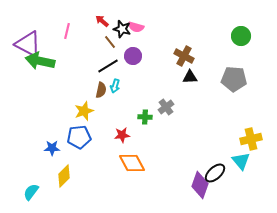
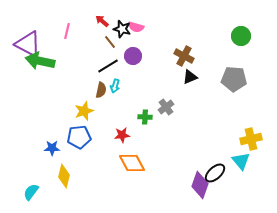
black triangle: rotated 21 degrees counterclockwise
yellow diamond: rotated 30 degrees counterclockwise
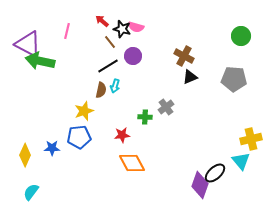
yellow diamond: moved 39 px left, 21 px up; rotated 10 degrees clockwise
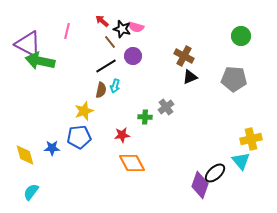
black line: moved 2 px left
yellow diamond: rotated 40 degrees counterclockwise
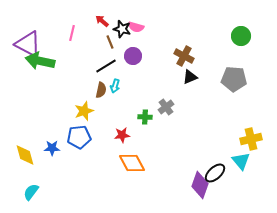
pink line: moved 5 px right, 2 px down
brown line: rotated 16 degrees clockwise
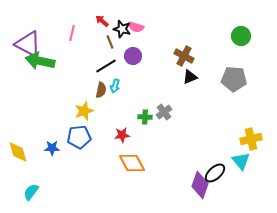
gray cross: moved 2 px left, 5 px down
yellow diamond: moved 7 px left, 3 px up
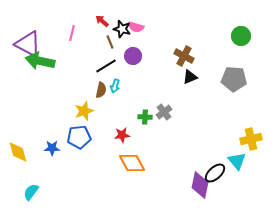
cyan triangle: moved 4 px left
purple diamond: rotated 8 degrees counterclockwise
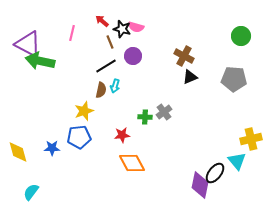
black ellipse: rotated 10 degrees counterclockwise
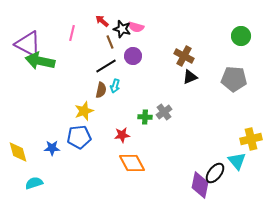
cyan semicircle: moved 3 px right, 9 px up; rotated 36 degrees clockwise
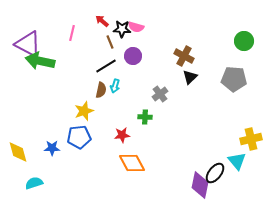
black star: rotated 12 degrees counterclockwise
green circle: moved 3 px right, 5 px down
black triangle: rotated 21 degrees counterclockwise
gray cross: moved 4 px left, 18 px up
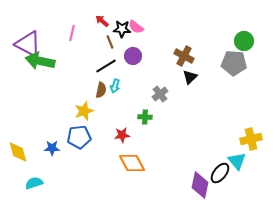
pink semicircle: rotated 21 degrees clockwise
gray pentagon: moved 16 px up
black ellipse: moved 5 px right
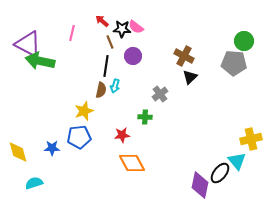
black line: rotated 50 degrees counterclockwise
